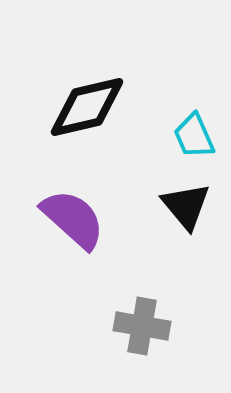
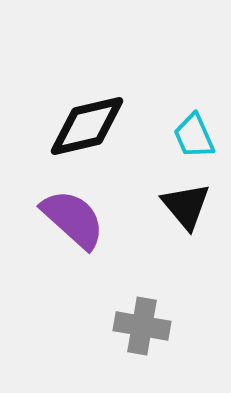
black diamond: moved 19 px down
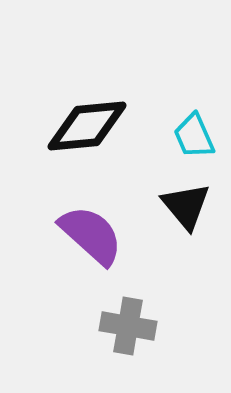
black diamond: rotated 8 degrees clockwise
purple semicircle: moved 18 px right, 16 px down
gray cross: moved 14 px left
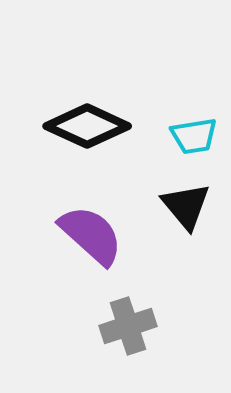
black diamond: rotated 30 degrees clockwise
cyan trapezoid: rotated 75 degrees counterclockwise
gray cross: rotated 28 degrees counterclockwise
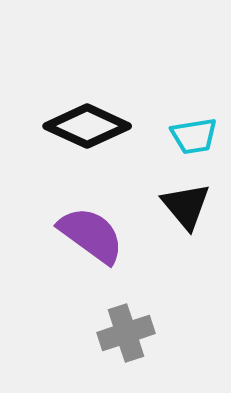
purple semicircle: rotated 6 degrees counterclockwise
gray cross: moved 2 px left, 7 px down
